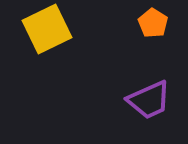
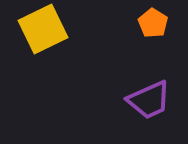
yellow square: moved 4 px left
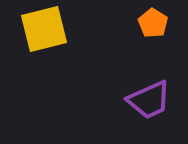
yellow square: moved 1 px right; rotated 12 degrees clockwise
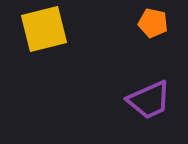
orange pentagon: rotated 20 degrees counterclockwise
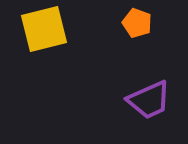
orange pentagon: moved 16 px left; rotated 8 degrees clockwise
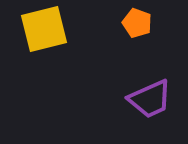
purple trapezoid: moved 1 px right, 1 px up
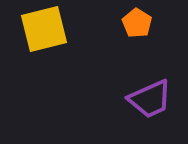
orange pentagon: rotated 12 degrees clockwise
